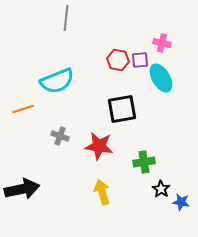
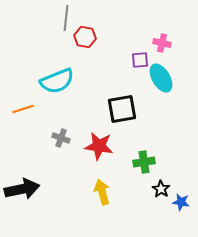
red hexagon: moved 33 px left, 23 px up
gray cross: moved 1 px right, 2 px down
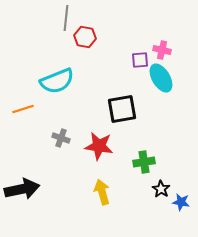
pink cross: moved 7 px down
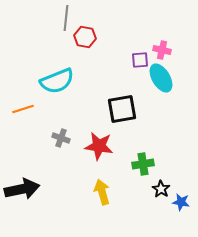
green cross: moved 1 px left, 2 px down
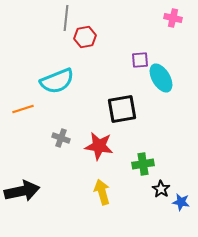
red hexagon: rotated 20 degrees counterclockwise
pink cross: moved 11 px right, 32 px up
black arrow: moved 2 px down
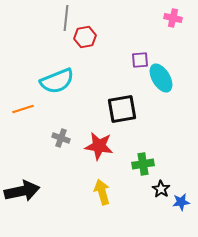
blue star: rotated 18 degrees counterclockwise
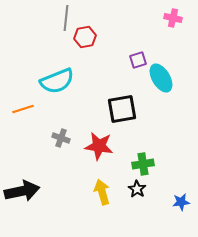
purple square: moved 2 px left; rotated 12 degrees counterclockwise
black star: moved 24 px left
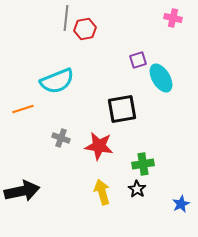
red hexagon: moved 8 px up
blue star: moved 2 px down; rotated 18 degrees counterclockwise
